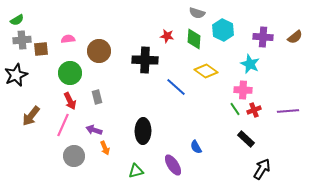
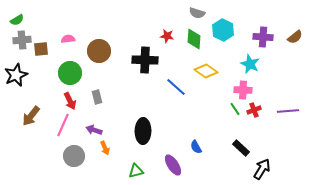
black rectangle: moved 5 px left, 9 px down
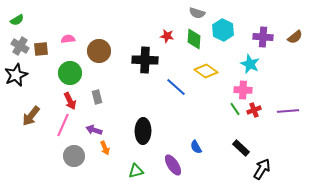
gray cross: moved 2 px left, 6 px down; rotated 36 degrees clockwise
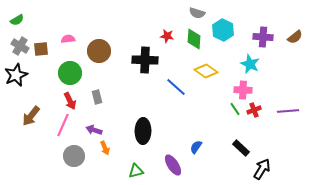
blue semicircle: rotated 64 degrees clockwise
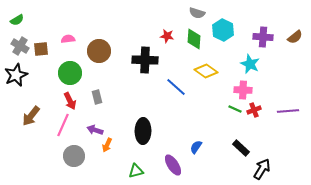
green line: rotated 32 degrees counterclockwise
purple arrow: moved 1 px right
orange arrow: moved 2 px right, 3 px up; rotated 48 degrees clockwise
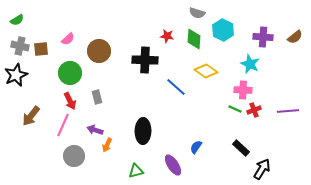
pink semicircle: rotated 144 degrees clockwise
gray cross: rotated 18 degrees counterclockwise
